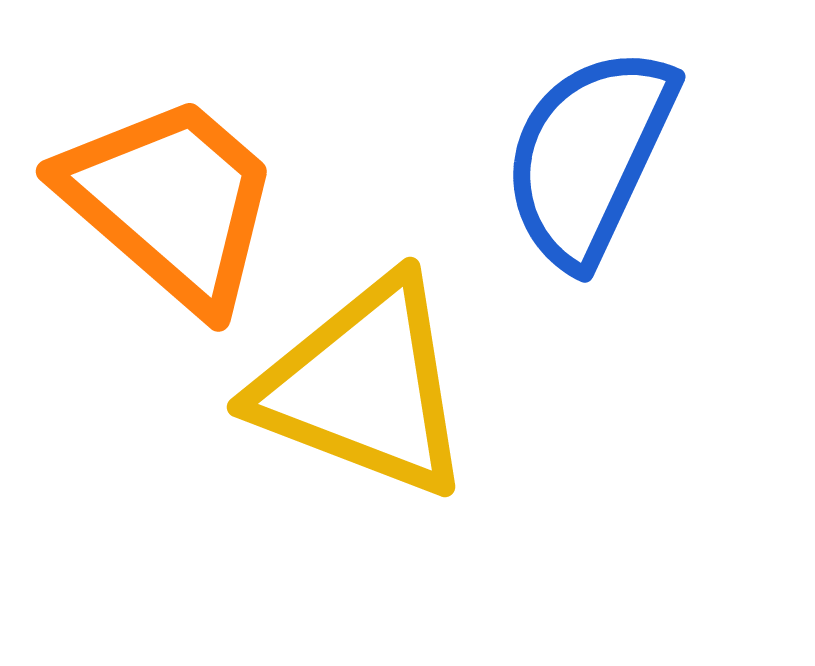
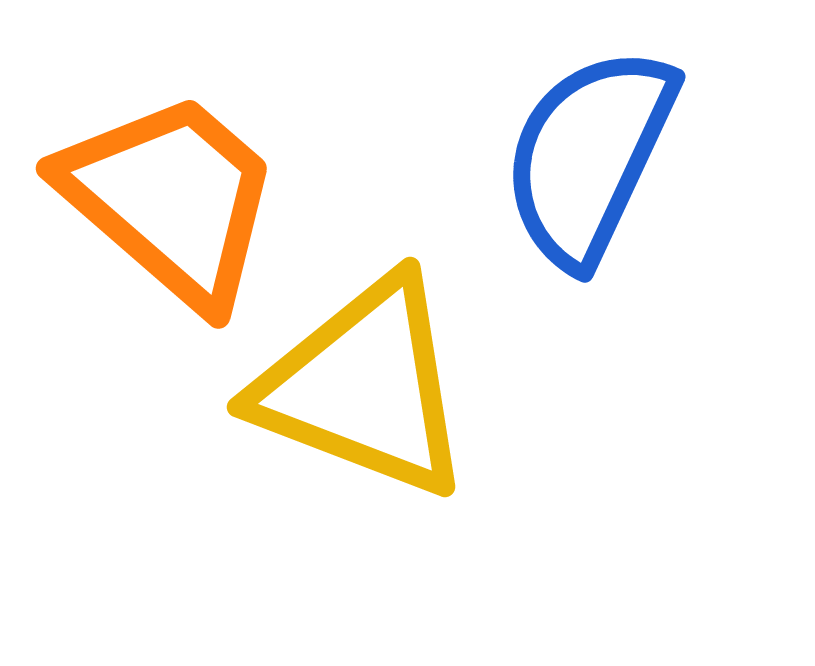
orange trapezoid: moved 3 px up
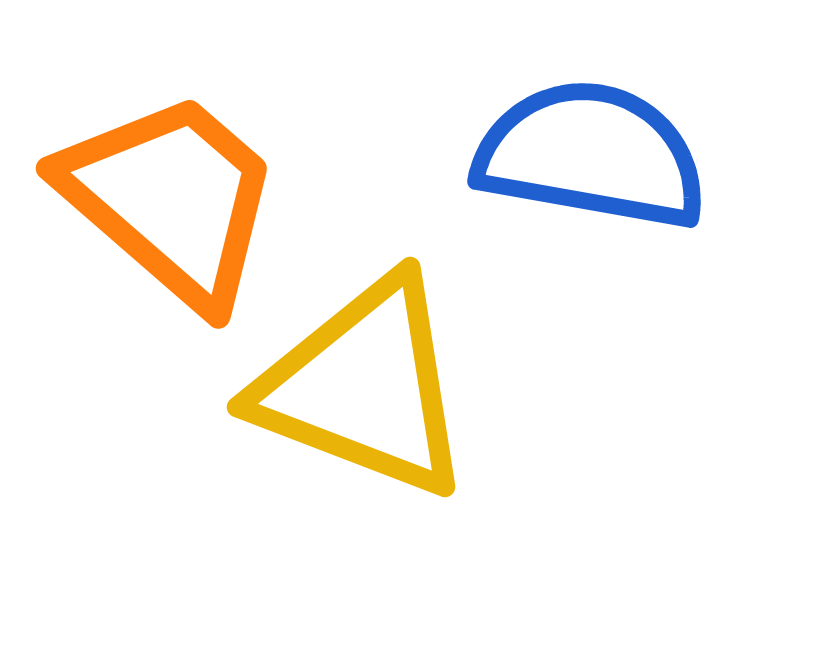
blue semicircle: moved 2 px right, 1 px up; rotated 75 degrees clockwise
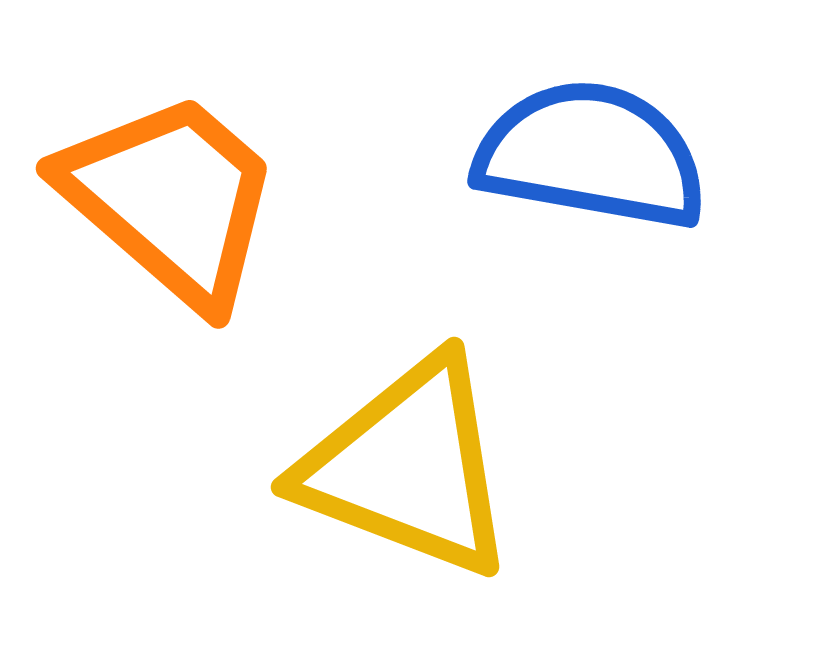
yellow triangle: moved 44 px right, 80 px down
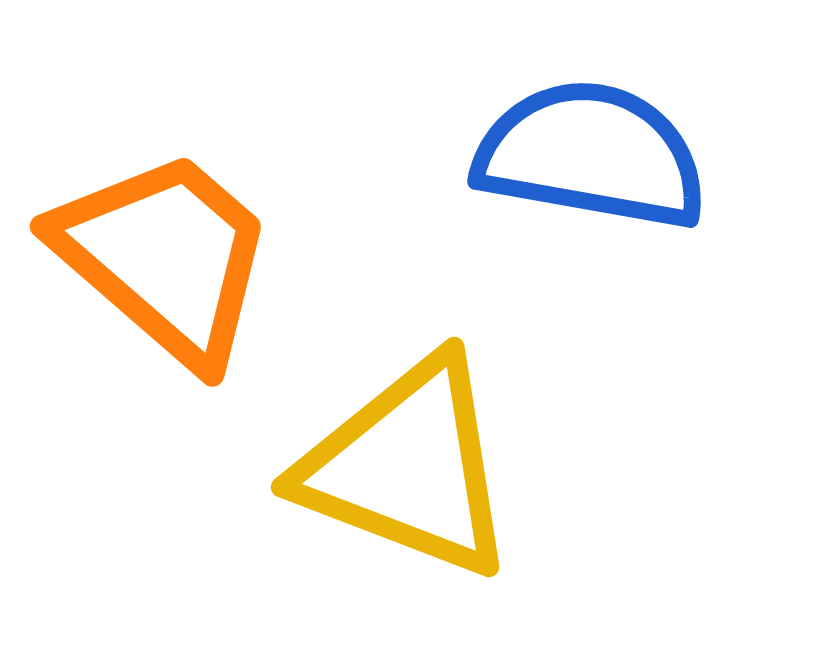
orange trapezoid: moved 6 px left, 58 px down
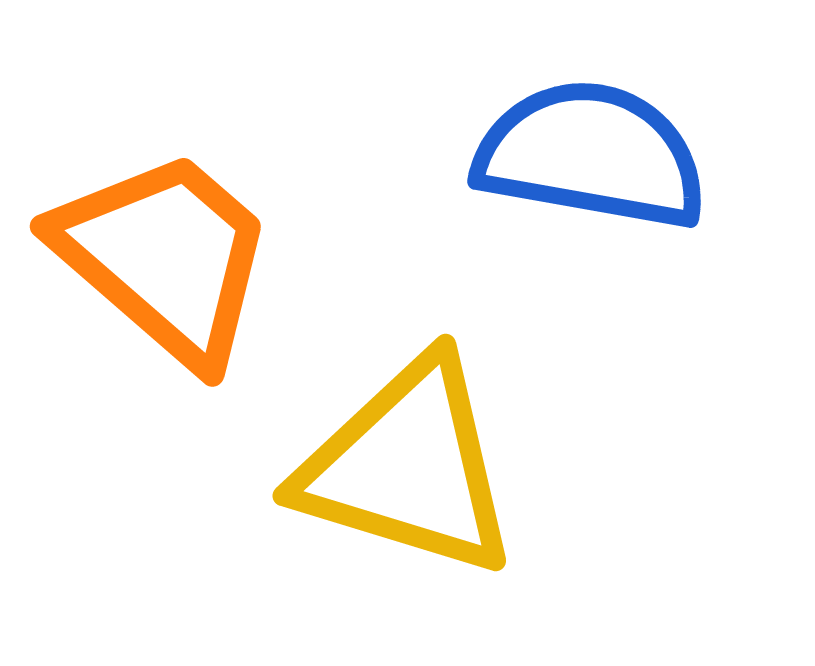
yellow triangle: rotated 4 degrees counterclockwise
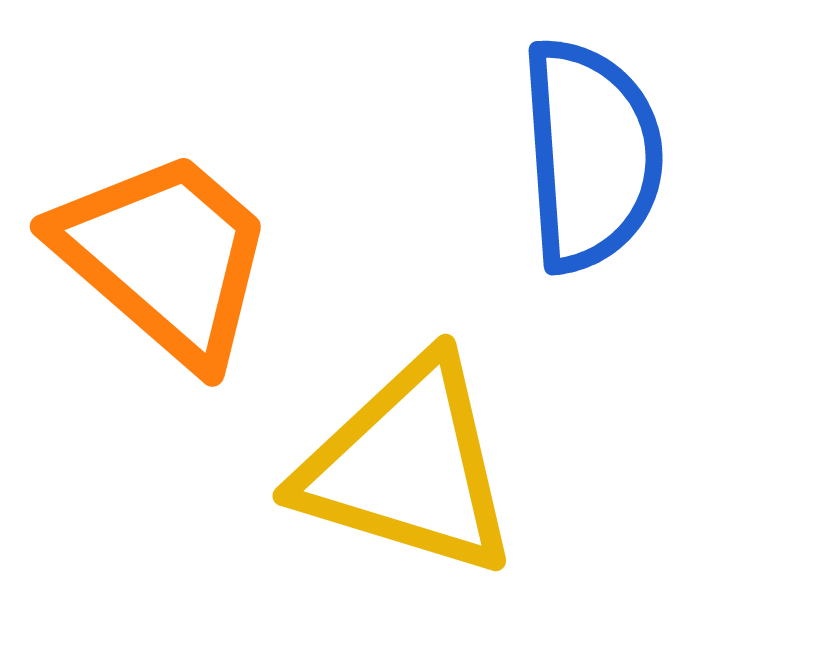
blue semicircle: rotated 76 degrees clockwise
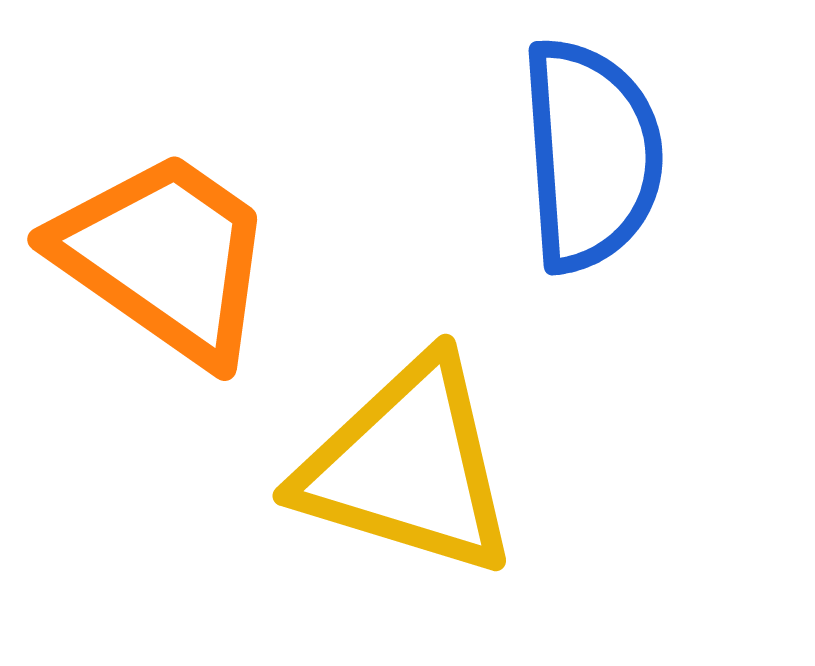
orange trapezoid: rotated 6 degrees counterclockwise
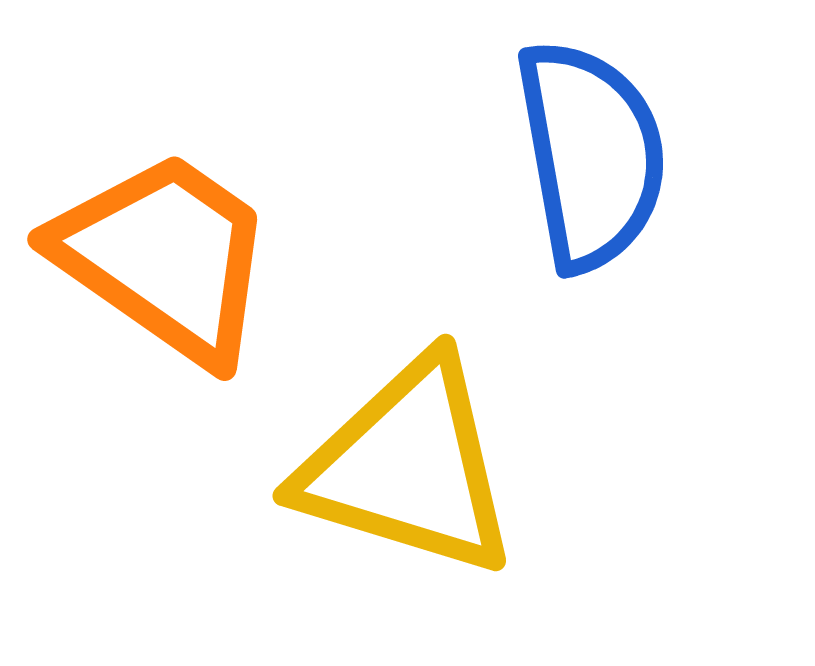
blue semicircle: rotated 6 degrees counterclockwise
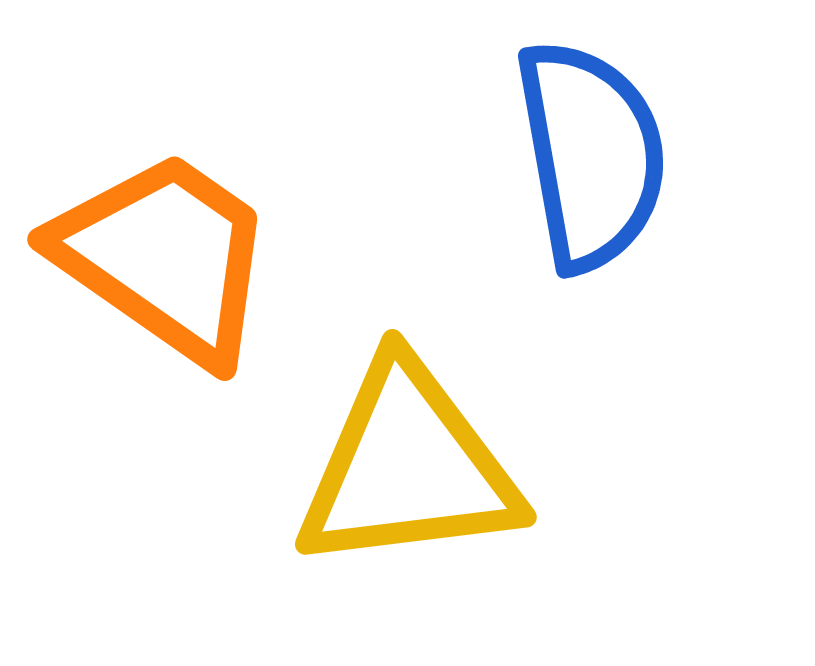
yellow triangle: rotated 24 degrees counterclockwise
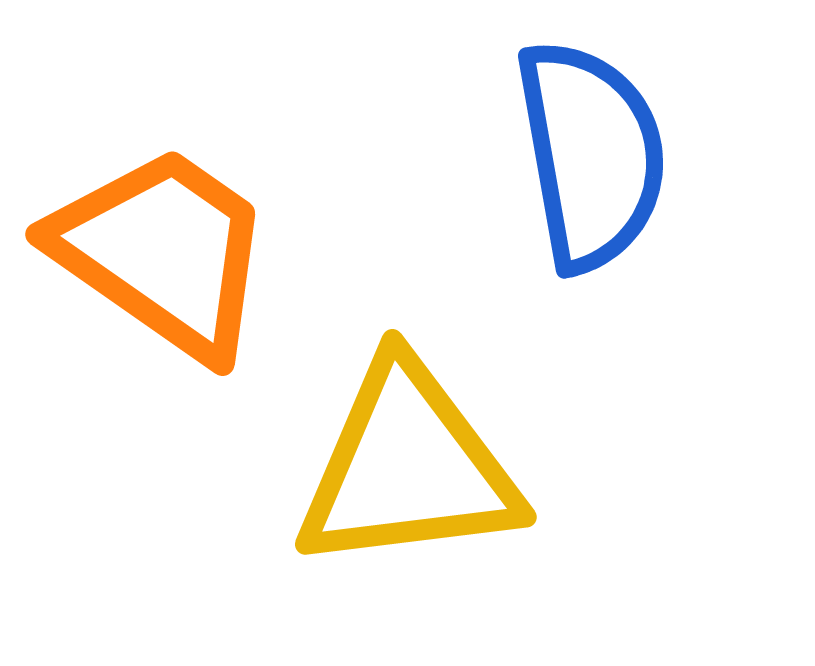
orange trapezoid: moved 2 px left, 5 px up
